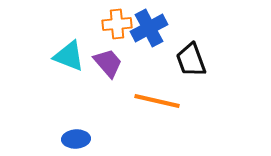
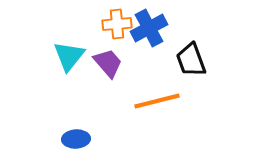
cyan triangle: rotated 48 degrees clockwise
orange line: rotated 27 degrees counterclockwise
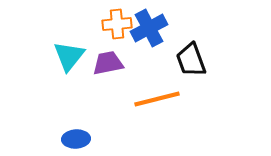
purple trapezoid: rotated 60 degrees counterclockwise
orange line: moved 2 px up
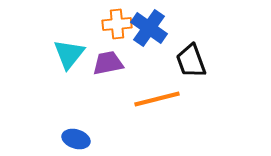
blue cross: rotated 27 degrees counterclockwise
cyan triangle: moved 2 px up
black trapezoid: moved 1 px down
blue ellipse: rotated 20 degrees clockwise
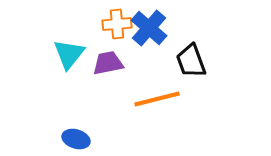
blue cross: rotated 6 degrees clockwise
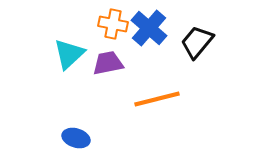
orange cross: moved 4 px left; rotated 16 degrees clockwise
cyan triangle: rotated 8 degrees clockwise
black trapezoid: moved 6 px right, 19 px up; rotated 60 degrees clockwise
blue ellipse: moved 1 px up
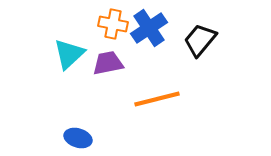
blue cross: rotated 15 degrees clockwise
black trapezoid: moved 3 px right, 2 px up
blue ellipse: moved 2 px right
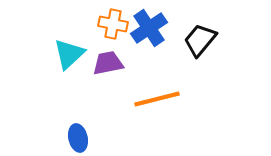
blue ellipse: rotated 60 degrees clockwise
